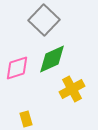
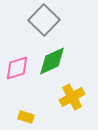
green diamond: moved 2 px down
yellow cross: moved 8 px down
yellow rectangle: moved 2 px up; rotated 56 degrees counterclockwise
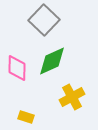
pink diamond: rotated 72 degrees counterclockwise
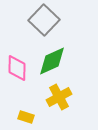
yellow cross: moved 13 px left
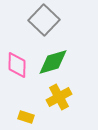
green diamond: moved 1 px right, 1 px down; rotated 8 degrees clockwise
pink diamond: moved 3 px up
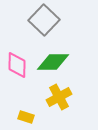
green diamond: rotated 16 degrees clockwise
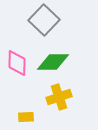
pink diamond: moved 2 px up
yellow cross: rotated 10 degrees clockwise
yellow rectangle: rotated 21 degrees counterclockwise
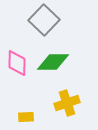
yellow cross: moved 8 px right, 6 px down
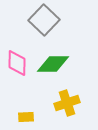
green diamond: moved 2 px down
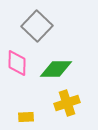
gray square: moved 7 px left, 6 px down
green diamond: moved 3 px right, 5 px down
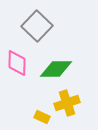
yellow rectangle: moved 16 px right; rotated 28 degrees clockwise
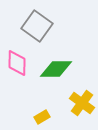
gray square: rotated 8 degrees counterclockwise
yellow cross: moved 15 px right; rotated 35 degrees counterclockwise
yellow rectangle: rotated 56 degrees counterclockwise
